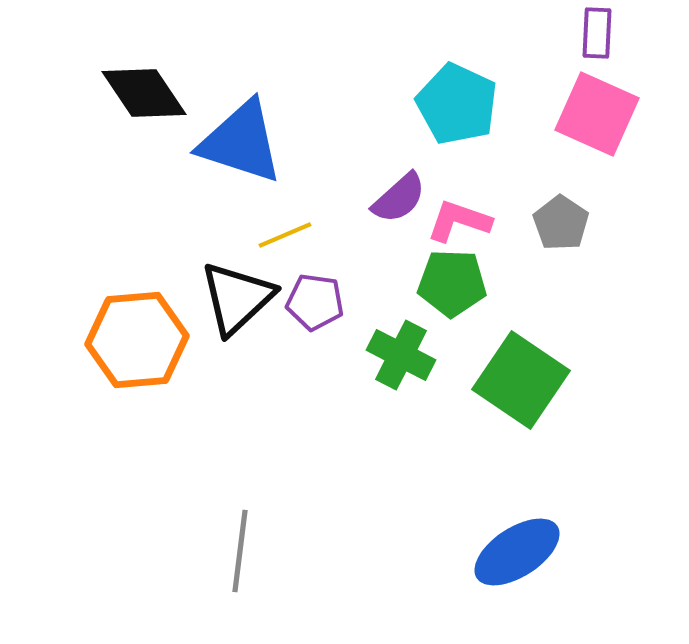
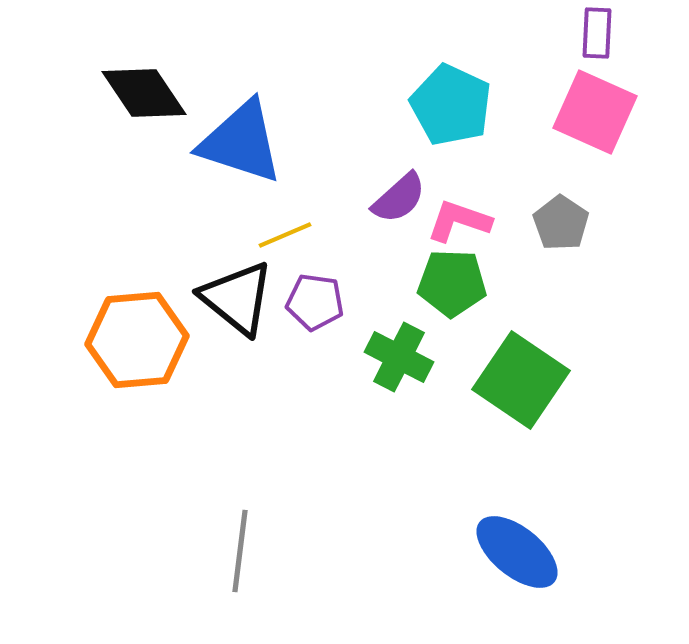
cyan pentagon: moved 6 px left, 1 px down
pink square: moved 2 px left, 2 px up
black triangle: rotated 38 degrees counterclockwise
green cross: moved 2 px left, 2 px down
blue ellipse: rotated 72 degrees clockwise
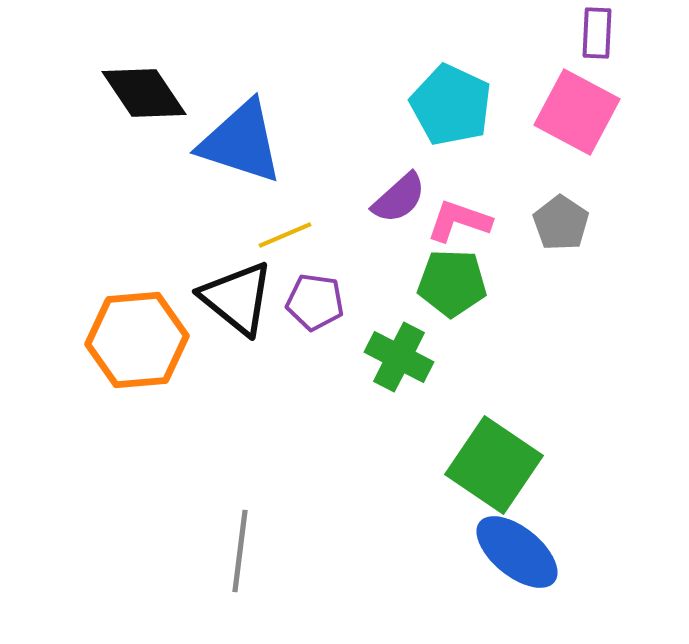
pink square: moved 18 px left; rotated 4 degrees clockwise
green square: moved 27 px left, 85 px down
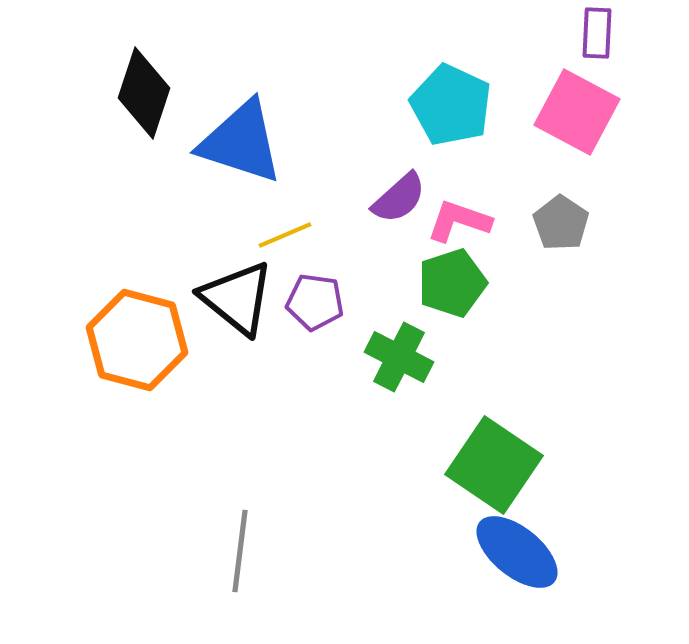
black diamond: rotated 52 degrees clockwise
green pentagon: rotated 20 degrees counterclockwise
orange hexagon: rotated 20 degrees clockwise
